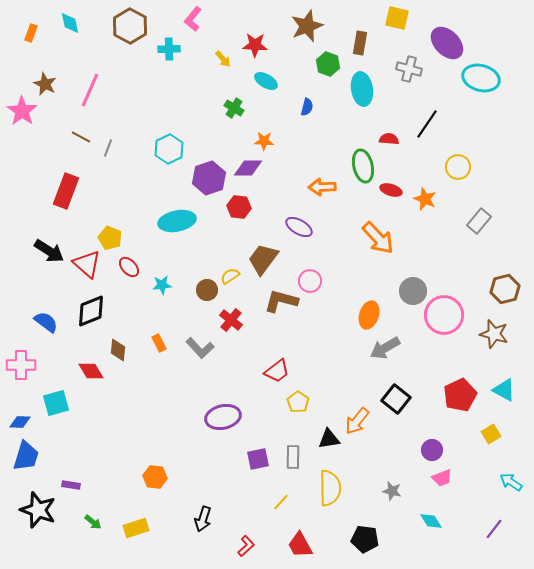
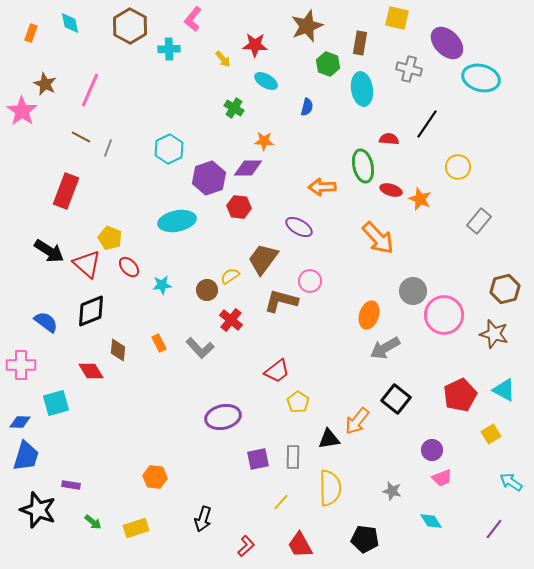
orange star at (425, 199): moved 5 px left
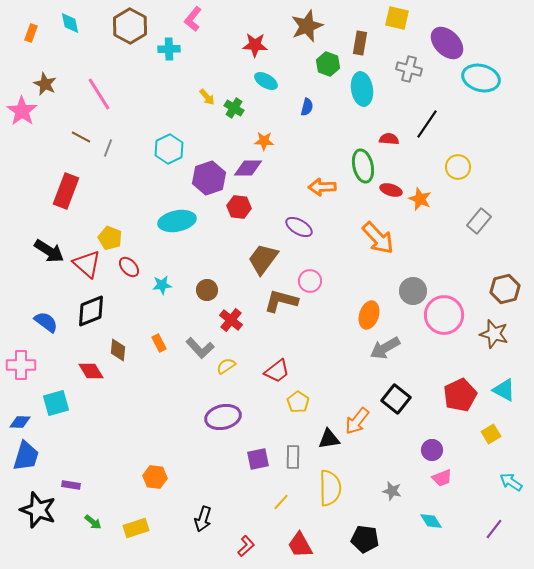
yellow arrow at (223, 59): moved 16 px left, 38 px down
pink line at (90, 90): moved 9 px right, 4 px down; rotated 56 degrees counterclockwise
yellow semicircle at (230, 276): moved 4 px left, 90 px down
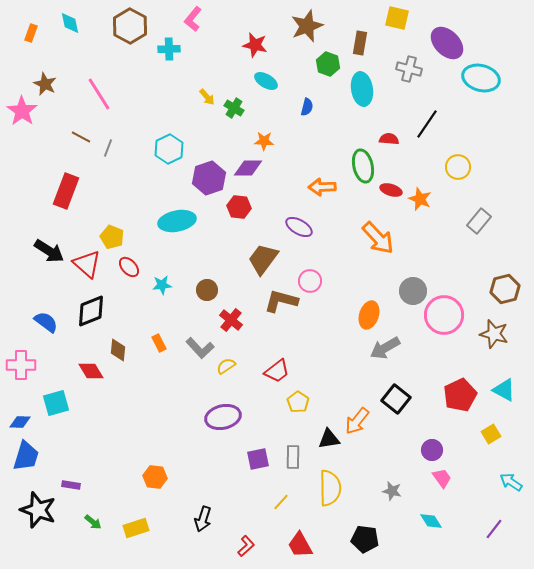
red star at (255, 45): rotated 10 degrees clockwise
yellow pentagon at (110, 238): moved 2 px right, 1 px up
pink trapezoid at (442, 478): rotated 105 degrees counterclockwise
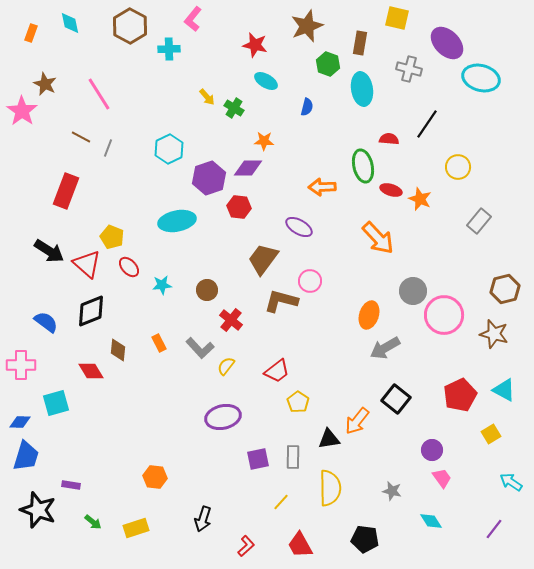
yellow semicircle at (226, 366): rotated 18 degrees counterclockwise
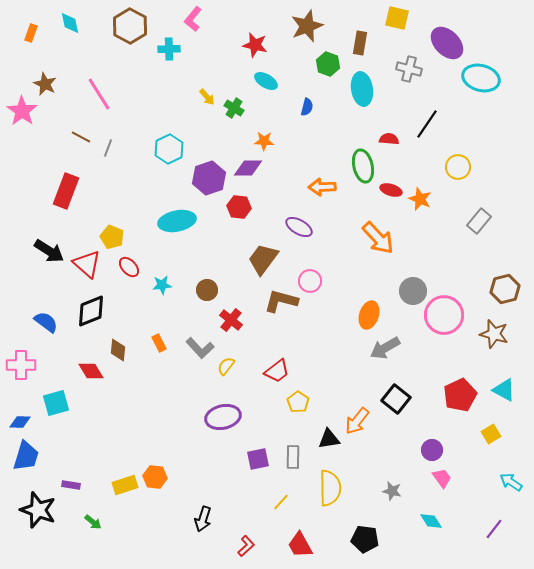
yellow rectangle at (136, 528): moved 11 px left, 43 px up
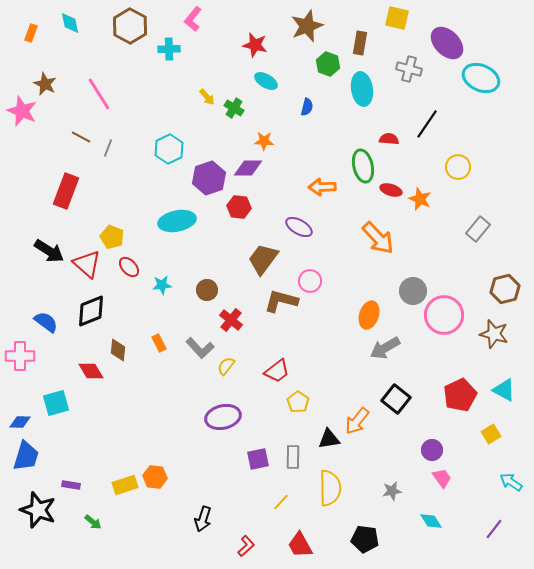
cyan ellipse at (481, 78): rotated 9 degrees clockwise
pink star at (22, 111): rotated 12 degrees counterclockwise
gray rectangle at (479, 221): moved 1 px left, 8 px down
pink cross at (21, 365): moved 1 px left, 9 px up
gray star at (392, 491): rotated 24 degrees counterclockwise
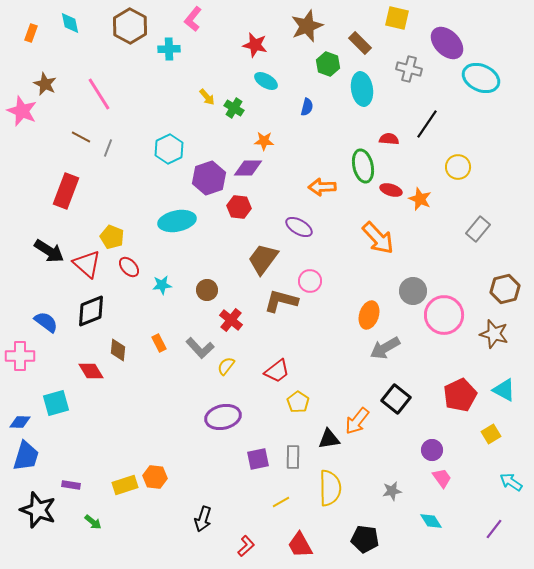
brown rectangle at (360, 43): rotated 55 degrees counterclockwise
yellow line at (281, 502): rotated 18 degrees clockwise
